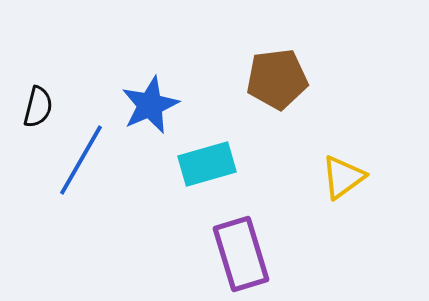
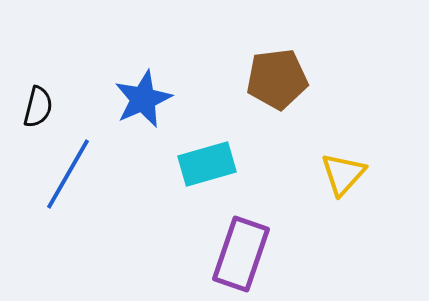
blue star: moved 7 px left, 6 px up
blue line: moved 13 px left, 14 px down
yellow triangle: moved 3 px up; rotated 12 degrees counterclockwise
purple rectangle: rotated 36 degrees clockwise
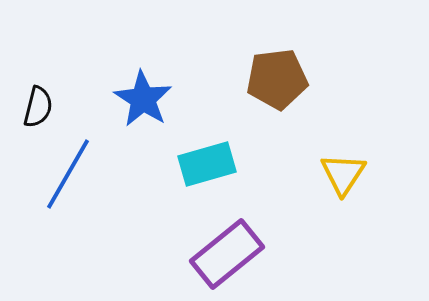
blue star: rotated 16 degrees counterclockwise
yellow triangle: rotated 9 degrees counterclockwise
purple rectangle: moved 14 px left; rotated 32 degrees clockwise
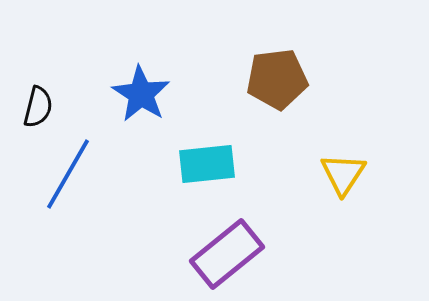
blue star: moved 2 px left, 5 px up
cyan rectangle: rotated 10 degrees clockwise
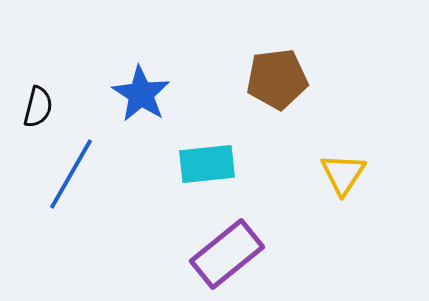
blue line: moved 3 px right
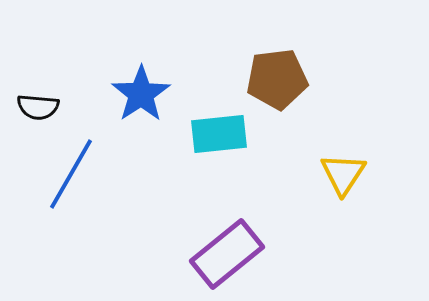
blue star: rotated 6 degrees clockwise
black semicircle: rotated 81 degrees clockwise
cyan rectangle: moved 12 px right, 30 px up
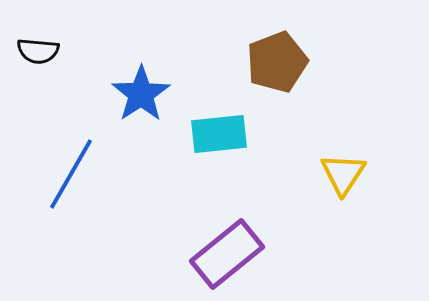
brown pentagon: moved 17 px up; rotated 14 degrees counterclockwise
black semicircle: moved 56 px up
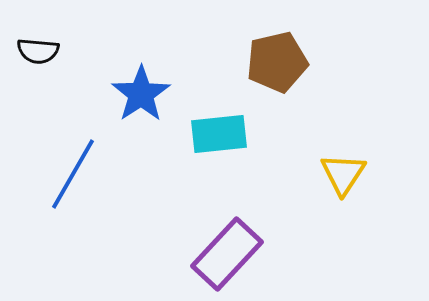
brown pentagon: rotated 8 degrees clockwise
blue line: moved 2 px right
purple rectangle: rotated 8 degrees counterclockwise
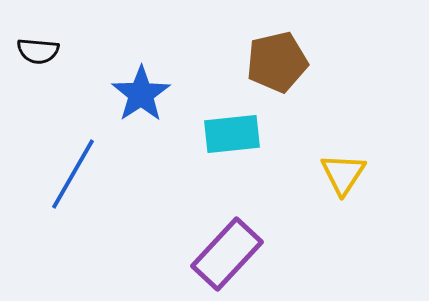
cyan rectangle: moved 13 px right
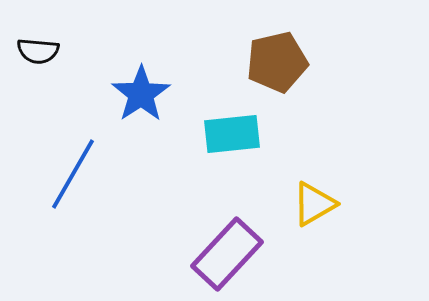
yellow triangle: moved 29 px left, 30 px down; rotated 27 degrees clockwise
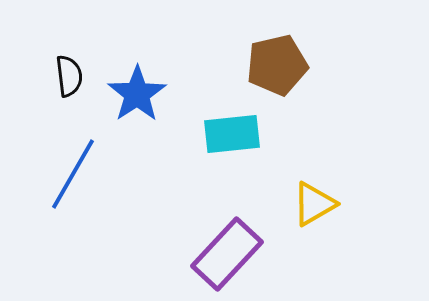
black semicircle: moved 31 px right, 25 px down; rotated 102 degrees counterclockwise
brown pentagon: moved 3 px down
blue star: moved 4 px left
